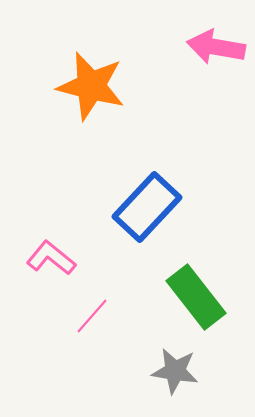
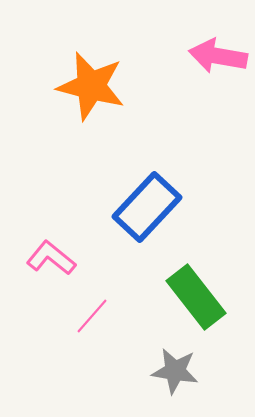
pink arrow: moved 2 px right, 9 px down
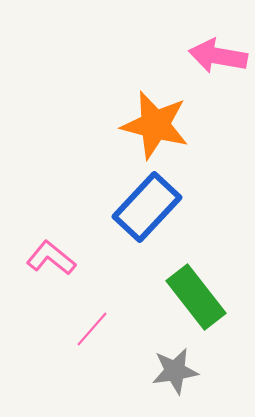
orange star: moved 64 px right, 39 px down
pink line: moved 13 px down
gray star: rotated 18 degrees counterclockwise
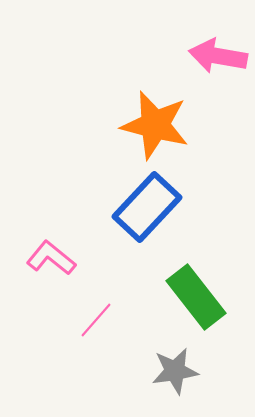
pink line: moved 4 px right, 9 px up
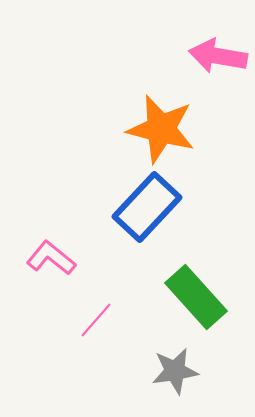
orange star: moved 6 px right, 4 px down
green rectangle: rotated 4 degrees counterclockwise
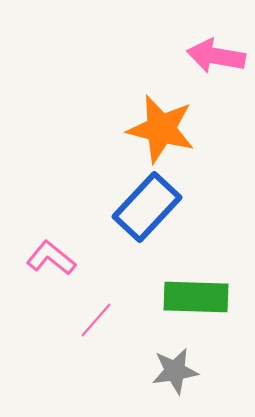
pink arrow: moved 2 px left
green rectangle: rotated 46 degrees counterclockwise
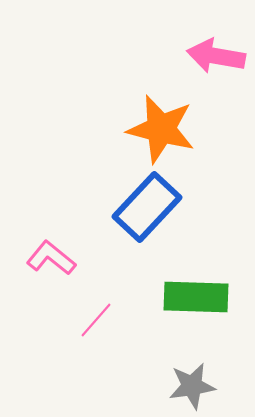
gray star: moved 17 px right, 15 px down
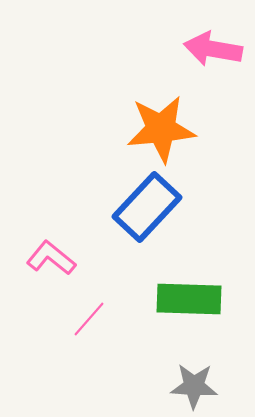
pink arrow: moved 3 px left, 7 px up
orange star: rotated 20 degrees counterclockwise
green rectangle: moved 7 px left, 2 px down
pink line: moved 7 px left, 1 px up
gray star: moved 2 px right; rotated 12 degrees clockwise
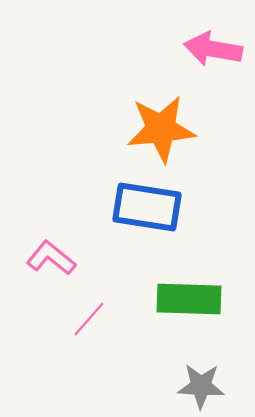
blue rectangle: rotated 56 degrees clockwise
gray star: moved 7 px right
